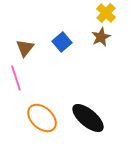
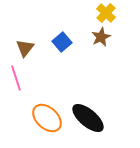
orange ellipse: moved 5 px right
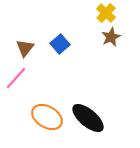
brown star: moved 10 px right
blue square: moved 2 px left, 2 px down
pink line: rotated 60 degrees clockwise
orange ellipse: moved 1 px up; rotated 12 degrees counterclockwise
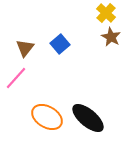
brown star: rotated 18 degrees counterclockwise
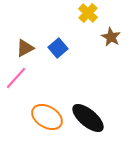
yellow cross: moved 18 px left
blue square: moved 2 px left, 4 px down
brown triangle: rotated 24 degrees clockwise
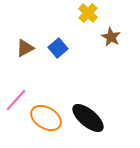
pink line: moved 22 px down
orange ellipse: moved 1 px left, 1 px down
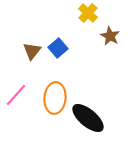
brown star: moved 1 px left, 1 px up
brown triangle: moved 7 px right, 3 px down; rotated 24 degrees counterclockwise
pink line: moved 5 px up
orange ellipse: moved 9 px right, 20 px up; rotated 64 degrees clockwise
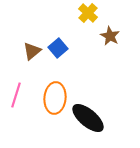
brown triangle: rotated 12 degrees clockwise
pink line: rotated 25 degrees counterclockwise
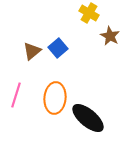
yellow cross: moved 1 px right; rotated 12 degrees counterclockwise
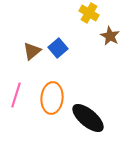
orange ellipse: moved 3 px left
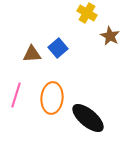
yellow cross: moved 2 px left
brown triangle: moved 3 px down; rotated 36 degrees clockwise
